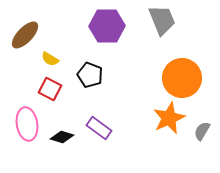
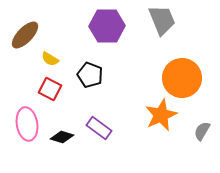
orange star: moved 8 px left, 3 px up
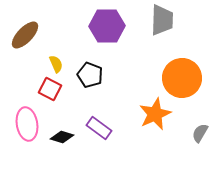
gray trapezoid: rotated 24 degrees clockwise
yellow semicircle: moved 6 px right, 5 px down; rotated 144 degrees counterclockwise
orange star: moved 6 px left, 1 px up
gray semicircle: moved 2 px left, 2 px down
